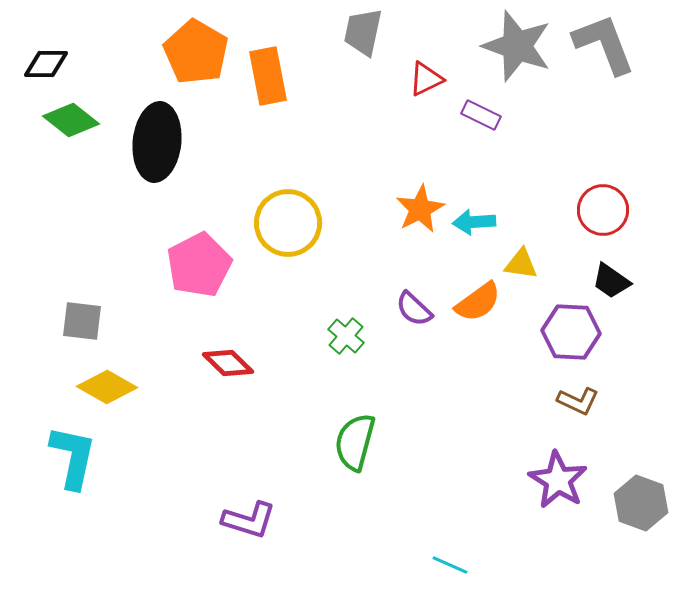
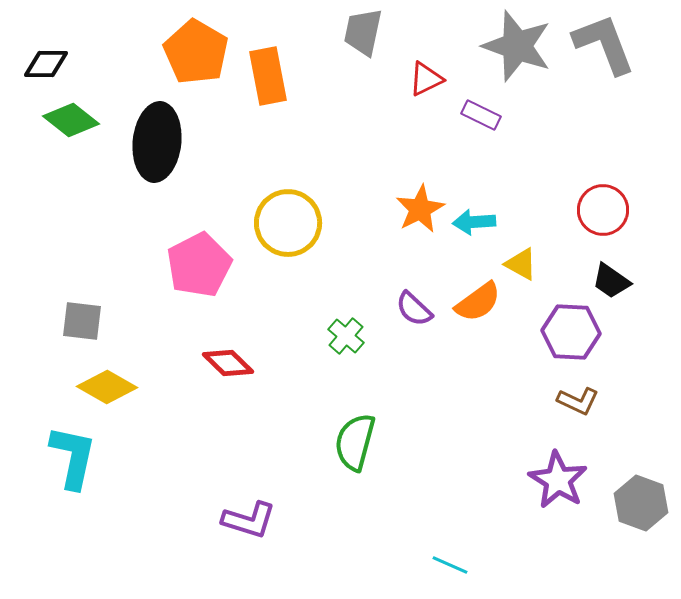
yellow triangle: rotated 21 degrees clockwise
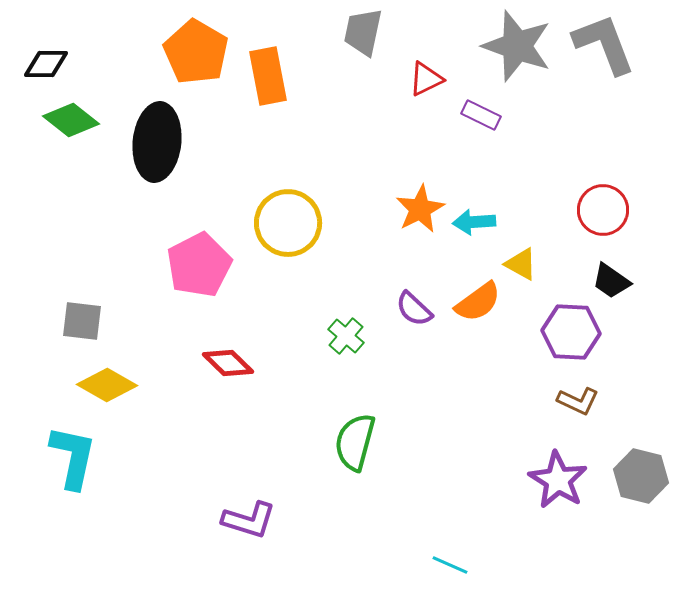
yellow diamond: moved 2 px up
gray hexagon: moved 27 px up; rotated 6 degrees counterclockwise
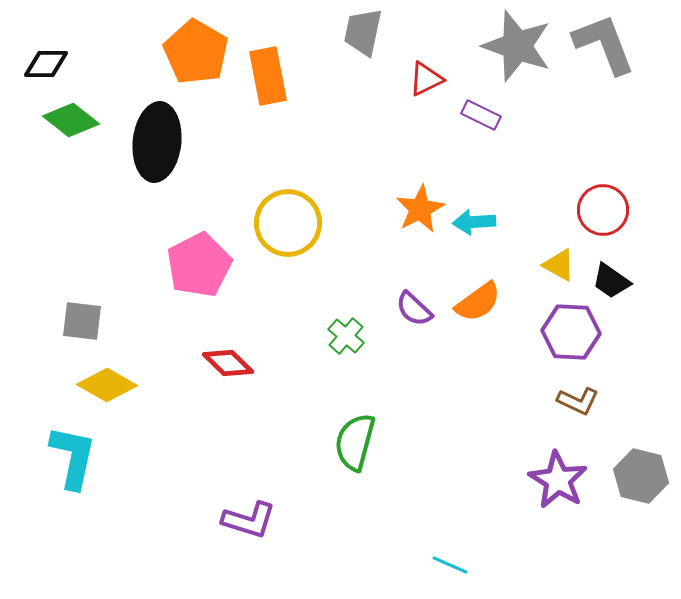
yellow triangle: moved 38 px right, 1 px down
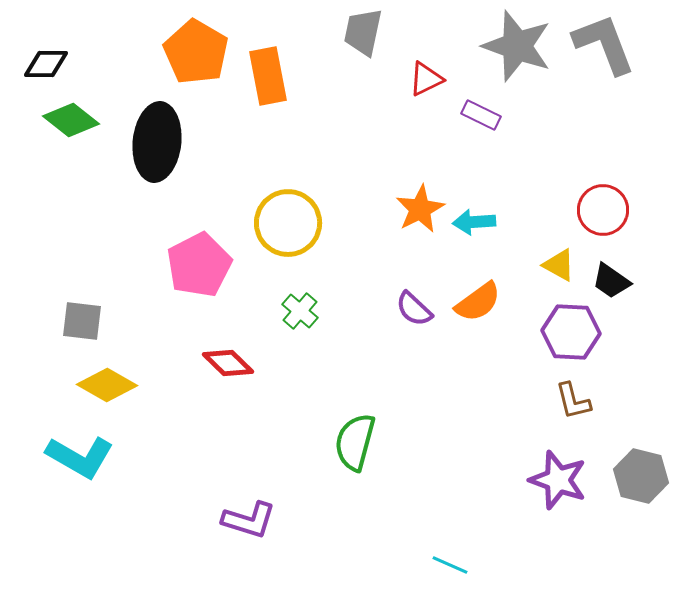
green cross: moved 46 px left, 25 px up
brown L-shape: moved 5 px left; rotated 51 degrees clockwise
cyan L-shape: moved 7 px right; rotated 108 degrees clockwise
purple star: rotated 12 degrees counterclockwise
